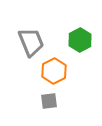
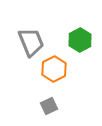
orange hexagon: moved 2 px up
gray square: moved 5 px down; rotated 18 degrees counterclockwise
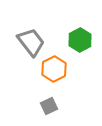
gray trapezoid: rotated 16 degrees counterclockwise
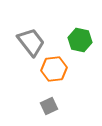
green hexagon: rotated 20 degrees counterclockwise
orange hexagon: rotated 20 degrees clockwise
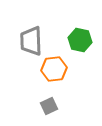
gray trapezoid: moved 1 px up; rotated 144 degrees counterclockwise
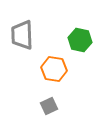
gray trapezoid: moved 9 px left, 6 px up
orange hexagon: rotated 15 degrees clockwise
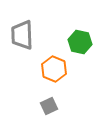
green hexagon: moved 2 px down
orange hexagon: rotated 15 degrees clockwise
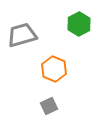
gray trapezoid: rotated 76 degrees clockwise
green hexagon: moved 1 px left, 18 px up; rotated 20 degrees clockwise
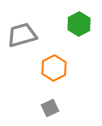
orange hexagon: moved 1 px up; rotated 10 degrees clockwise
gray square: moved 1 px right, 2 px down
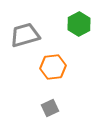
gray trapezoid: moved 3 px right
orange hexagon: moved 1 px left, 1 px up; rotated 20 degrees clockwise
